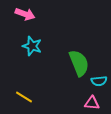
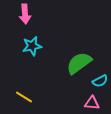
pink arrow: rotated 66 degrees clockwise
cyan star: rotated 30 degrees counterclockwise
green semicircle: rotated 104 degrees counterclockwise
cyan semicircle: moved 1 px right; rotated 21 degrees counterclockwise
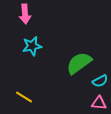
pink triangle: moved 7 px right
